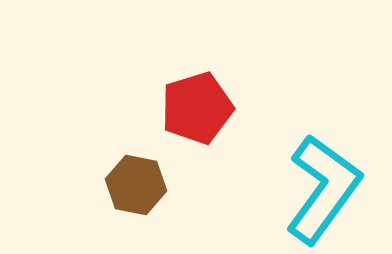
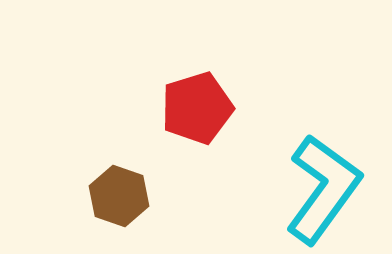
brown hexagon: moved 17 px left, 11 px down; rotated 8 degrees clockwise
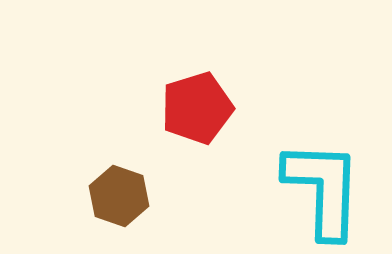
cyan L-shape: rotated 34 degrees counterclockwise
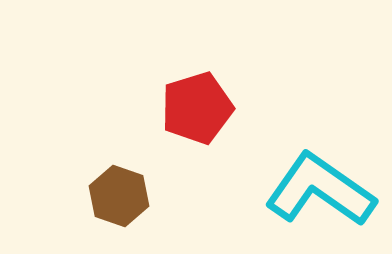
cyan L-shape: moved 3 px left, 1 px down; rotated 57 degrees counterclockwise
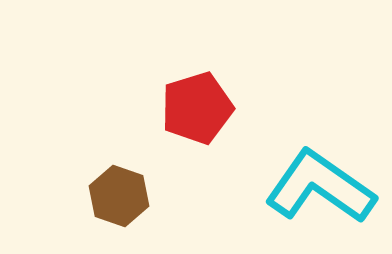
cyan L-shape: moved 3 px up
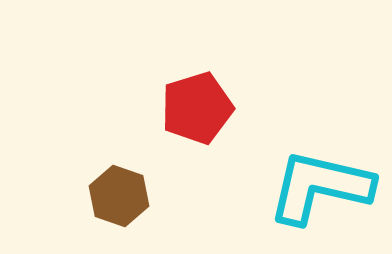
cyan L-shape: rotated 22 degrees counterclockwise
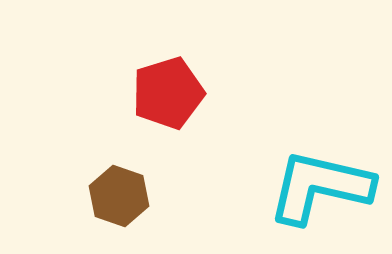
red pentagon: moved 29 px left, 15 px up
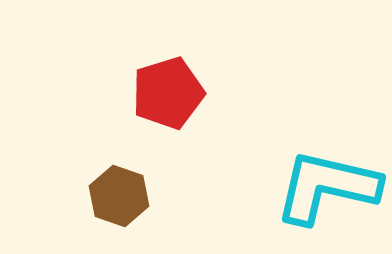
cyan L-shape: moved 7 px right
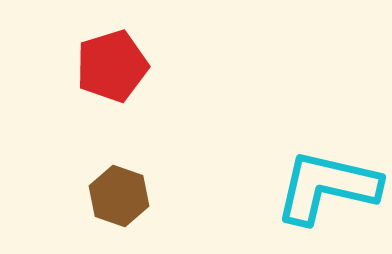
red pentagon: moved 56 px left, 27 px up
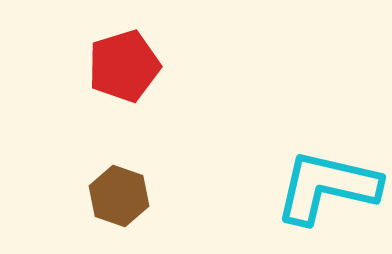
red pentagon: moved 12 px right
